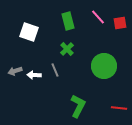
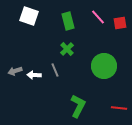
white square: moved 16 px up
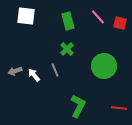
white square: moved 3 px left; rotated 12 degrees counterclockwise
red square: rotated 24 degrees clockwise
white arrow: rotated 48 degrees clockwise
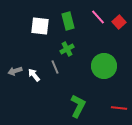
white square: moved 14 px right, 10 px down
red square: moved 1 px left, 1 px up; rotated 32 degrees clockwise
green cross: rotated 16 degrees clockwise
gray line: moved 3 px up
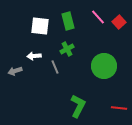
white arrow: moved 19 px up; rotated 56 degrees counterclockwise
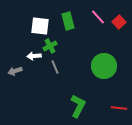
green cross: moved 17 px left, 3 px up
